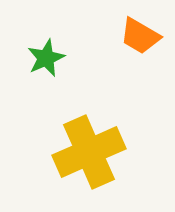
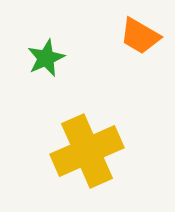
yellow cross: moved 2 px left, 1 px up
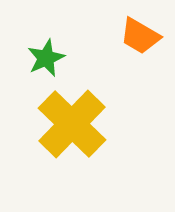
yellow cross: moved 15 px left, 27 px up; rotated 22 degrees counterclockwise
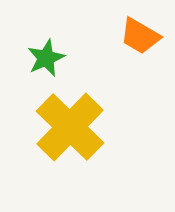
yellow cross: moved 2 px left, 3 px down
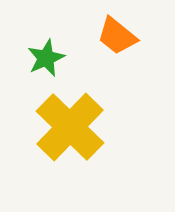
orange trapezoid: moved 23 px left; rotated 9 degrees clockwise
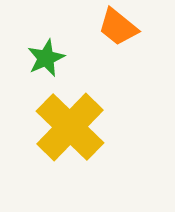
orange trapezoid: moved 1 px right, 9 px up
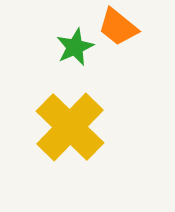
green star: moved 29 px right, 11 px up
